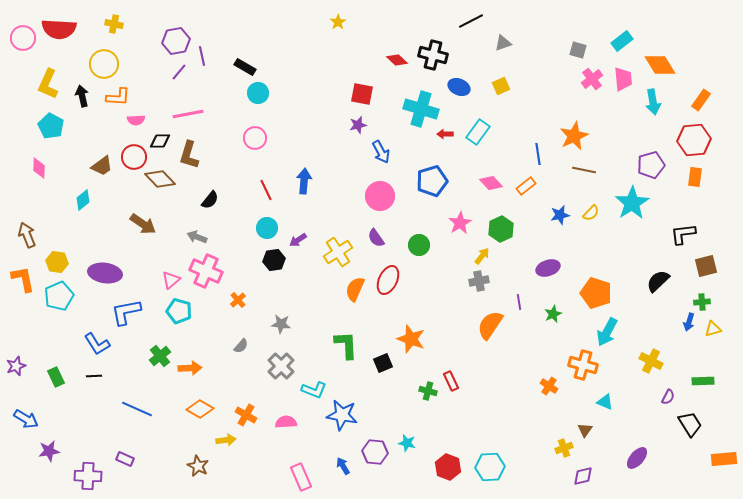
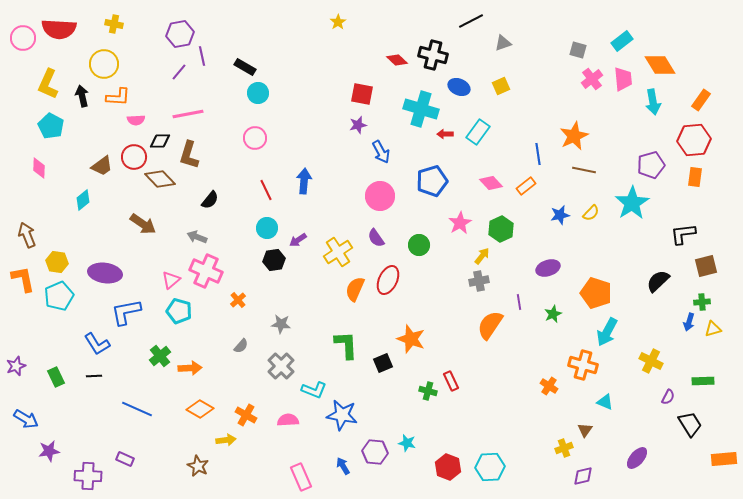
purple hexagon at (176, 41): moved 4 px right, 7 px up
pink semicircle at (286, 422): moved 2 px right, 2 px up
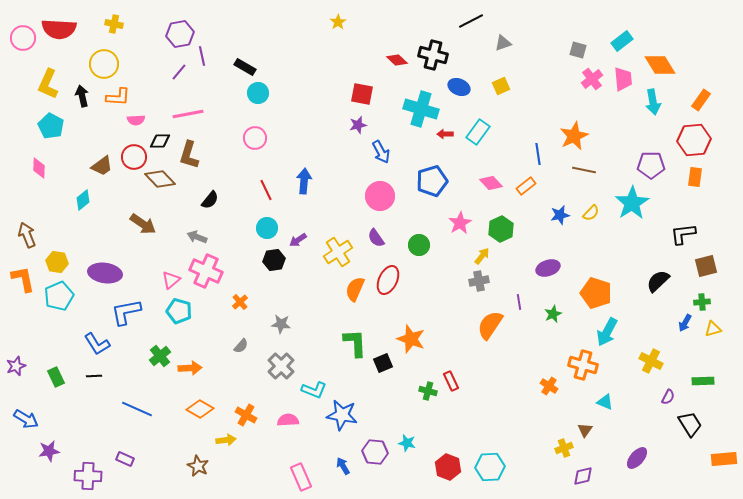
purple pentagon at (651, 165): rotated 16 degrees clockwise
orange cross at (238, 300): moved 2 px right, 2 px down
blue arrow at (689, 322): moved 4 px left, 1 px down; rotated 12 degrees clockwise
green L-shape at (346, 345): moved 9 px right, 2 px up
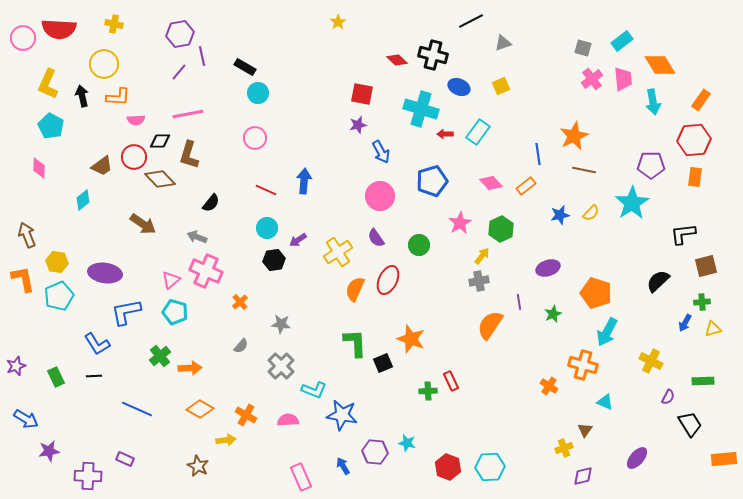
gray square at (578, 50): moved 5 px right, 2 px up
red line at (266, 190): rotated 40 degrees counterclockwise
black semicircle at (210, 200): moved 1 px right, 3 px down
cyan pentagon at (179, 311): moved 4 px left, 1 px down
green cross at (428, 391): rotated 18 degrees counterclockwise
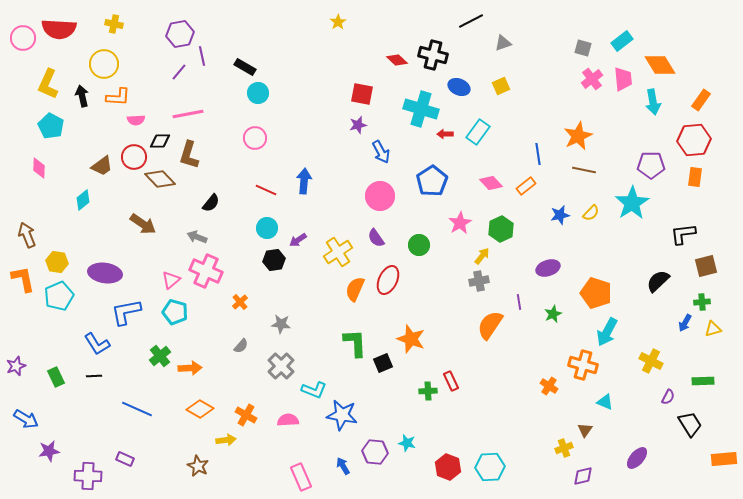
orange star at (574, 136): moved 4 px right
blue pentagon at (432, 181): rotated 16 degrees counterclockwise
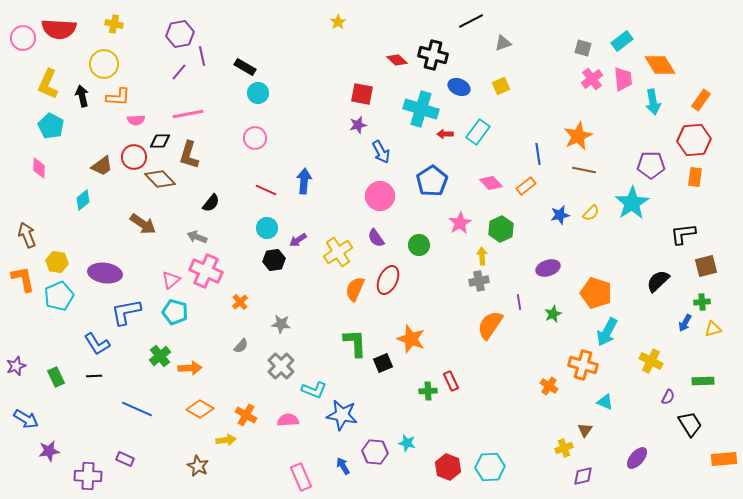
yellow arrow at (482, 256): rotated 42 degrees counterclockwise
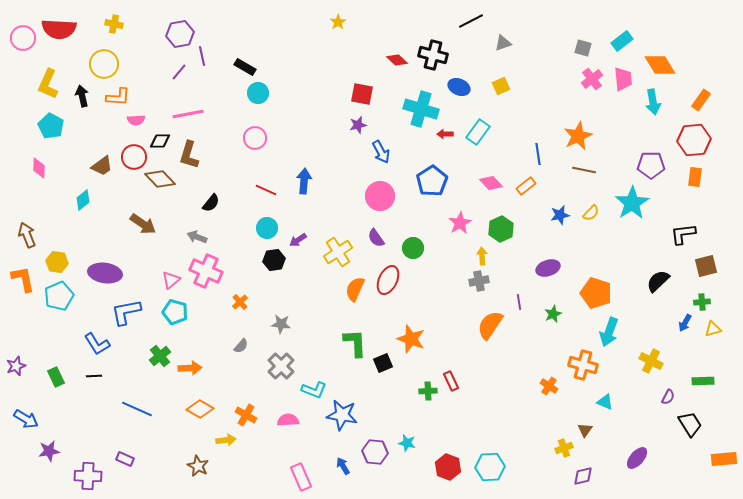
green circle at (419, 245): moved 6 px left, 3 px down
cyan arrow at (607, 332): moved 2 px right; rotated 8 degrees counterclockwise
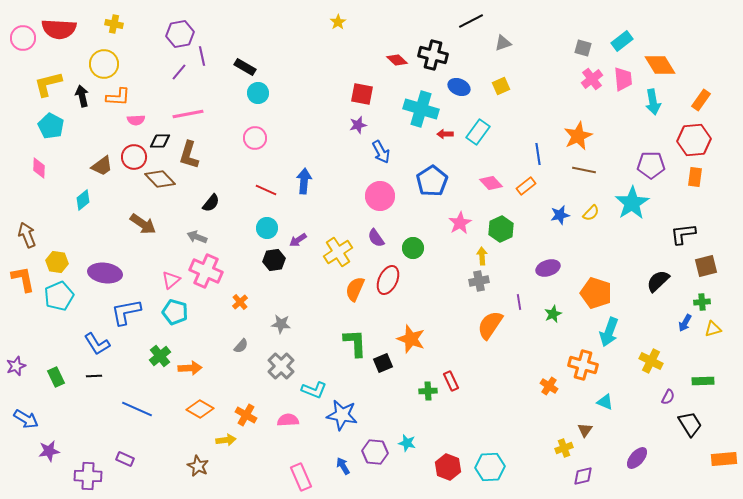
yellow L-shape at (48, 84): rotated 52 degrees clockwise
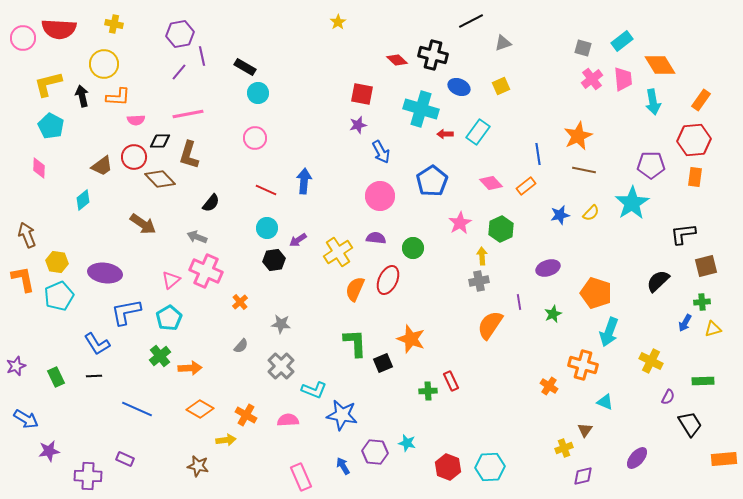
purple semicircle at (376, 238): rotated 132 degrees clockwise
cyan pentagon at (175, 312): moved 6 px left, 6 px down; rotated 25 degrees clockwise
brown star at (198, 466): rotated 15 degrees counterclockwise
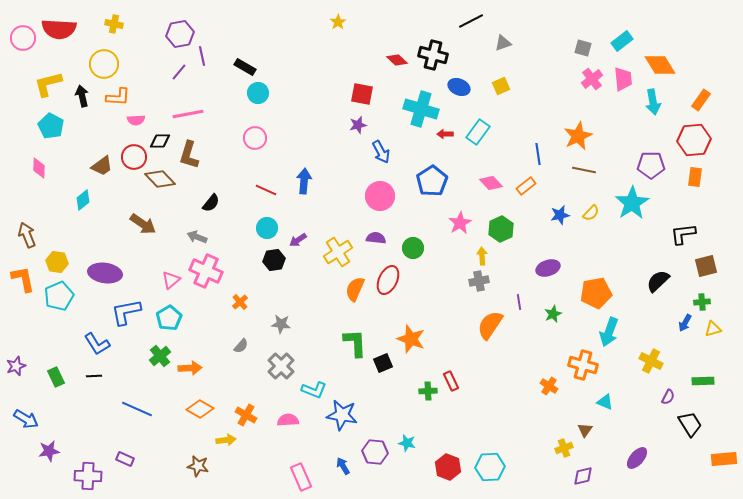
orange pentagon at (596, 293): rotated 28 degrees counterclockwise
